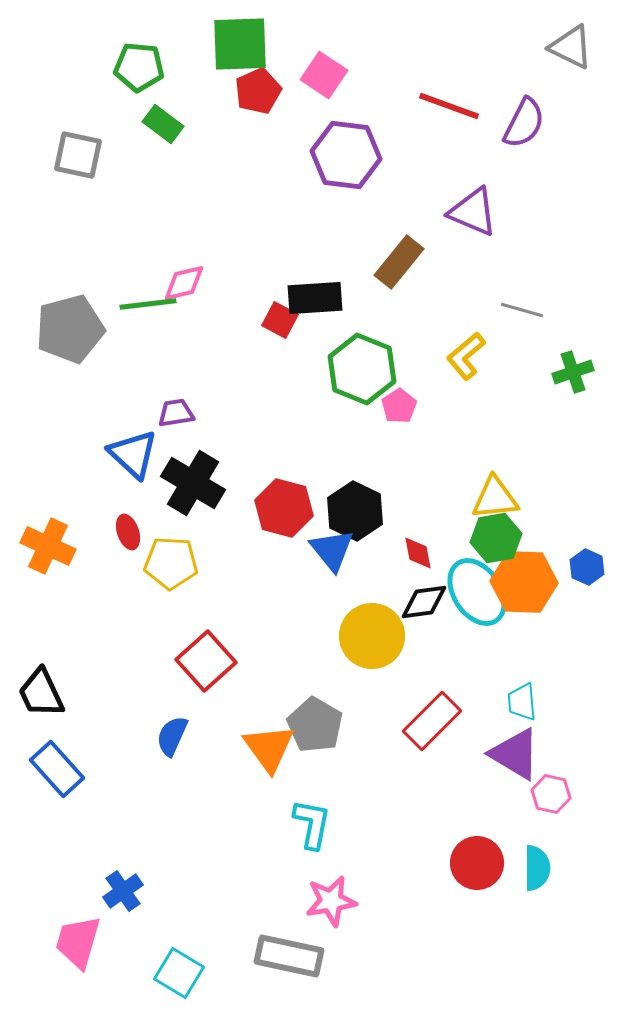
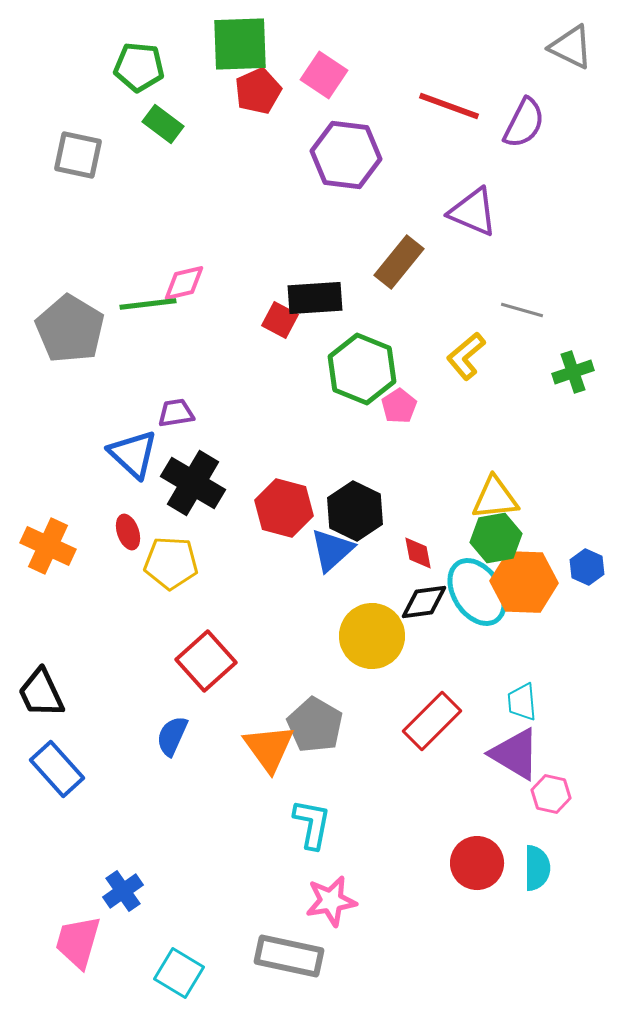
gray pentagon at (70, 329): rotated 26 degrees counterclockwise
blue triangle at (332, 550): rotated 27 degrees clockwise
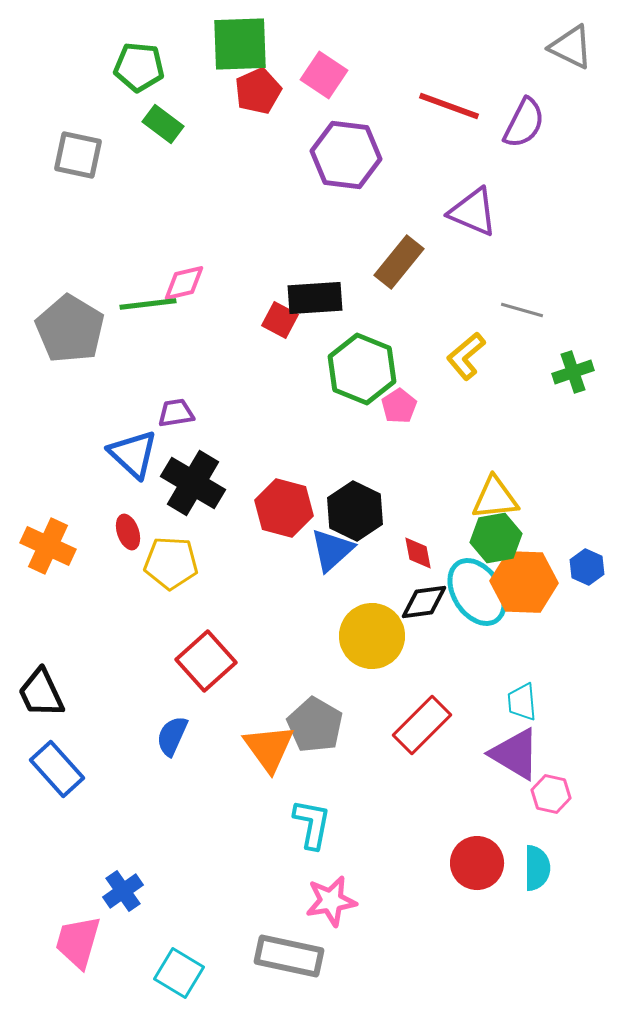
red rectangle at (432, 721): moved 10 px left, 4 px down
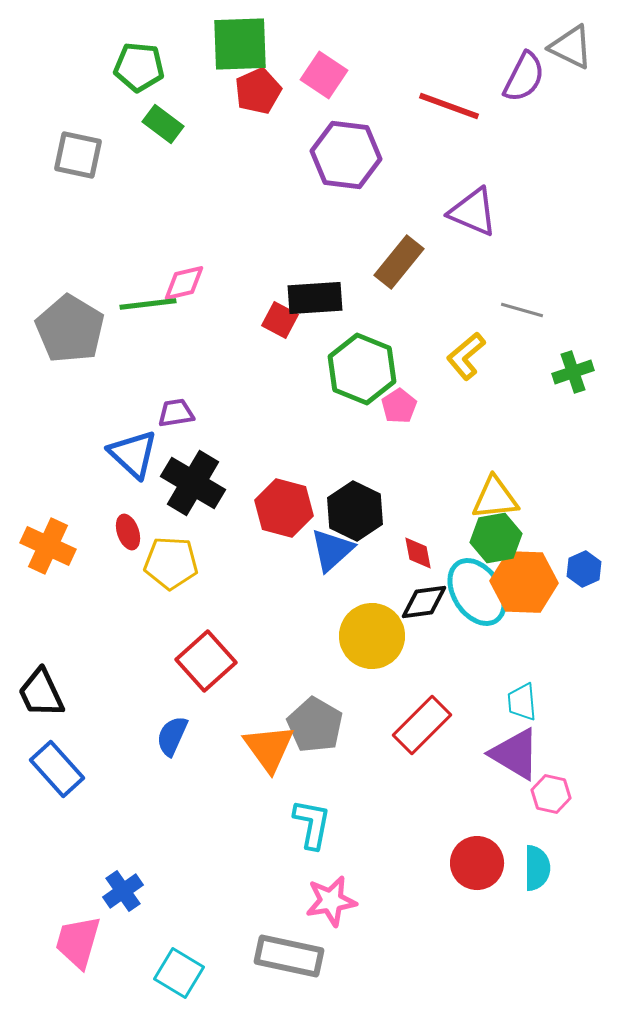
purple semicircle at (524, 123): moved 46 px up
blue hexagon at (587, 567): moved 3 px left, 2 px down; rotated 12 degrees clockwise
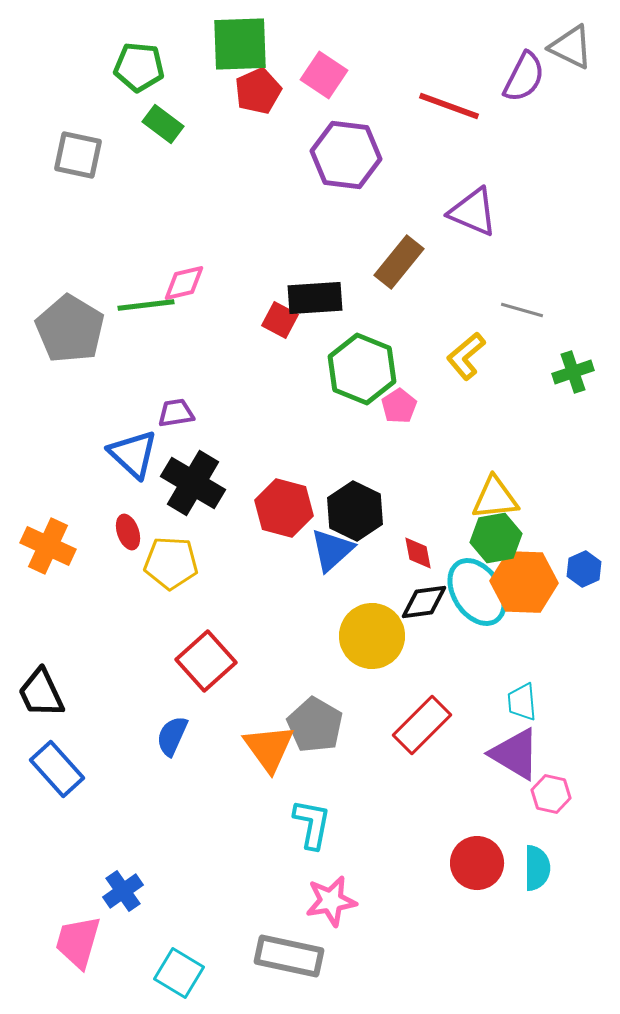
green line at (148, 304): moved 2 px left, 1 px down
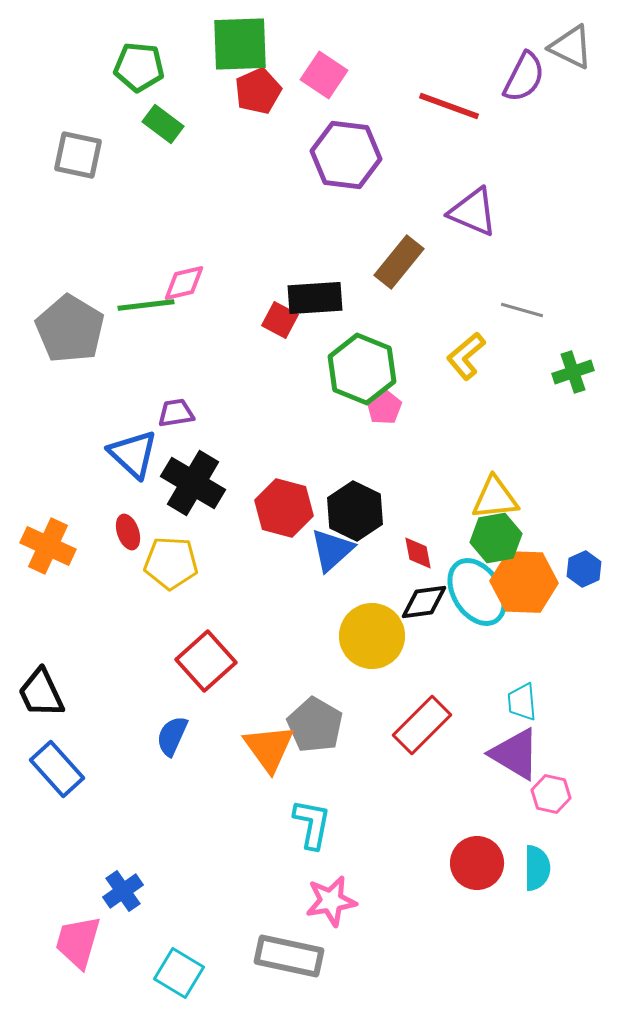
pink pentagon at (399, 406): moved 15 px left, 1 px down
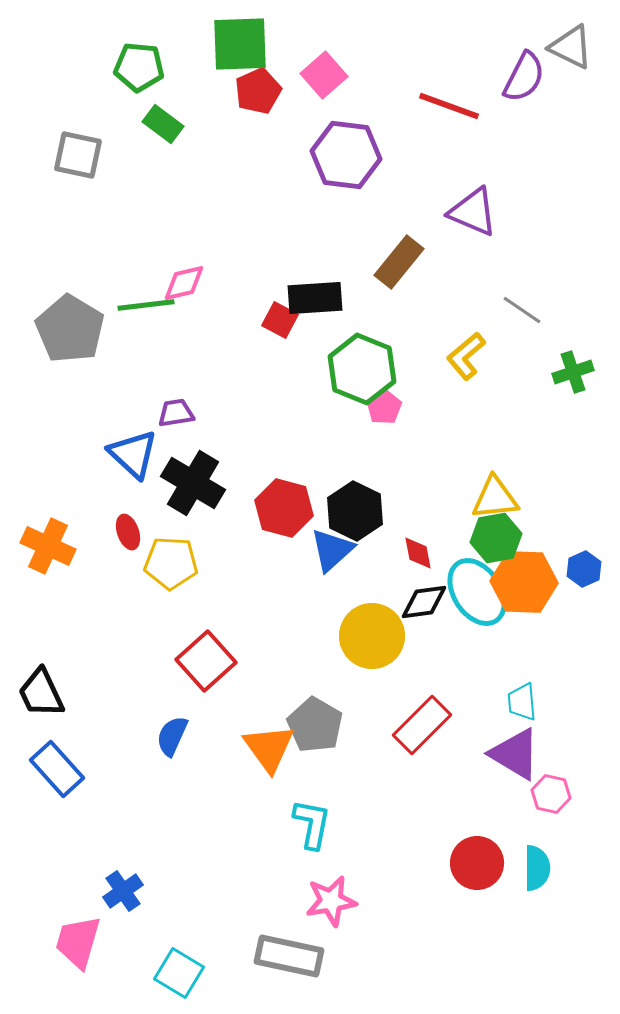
pink square at (324, 75): rotated 15 degrees clockwise
gray line at (522, 310): rotated 18 degrees clockwise
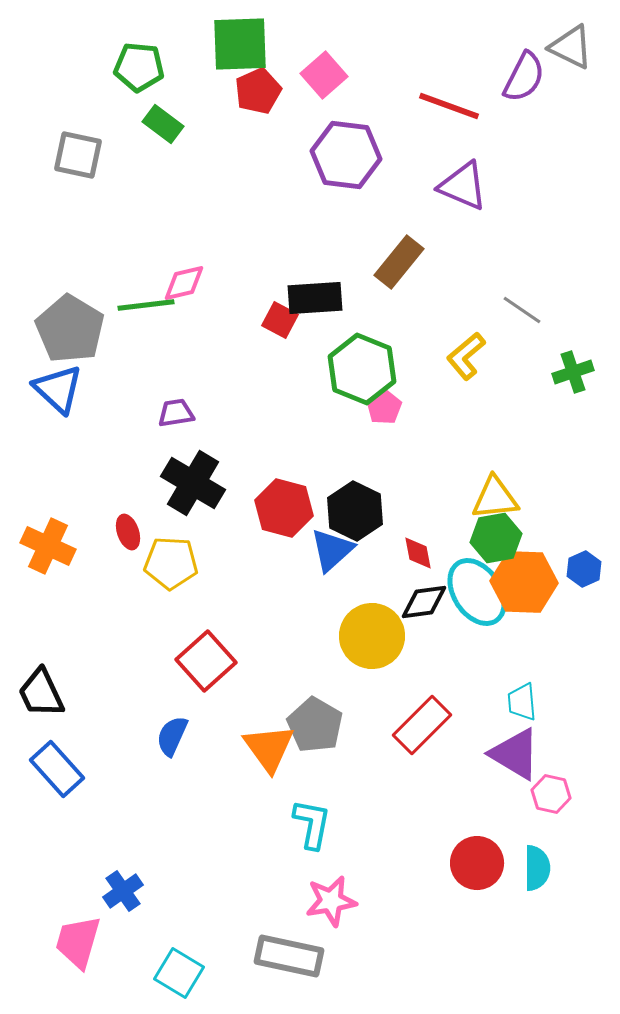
purple triangle at (473, 212): moved 10 px left, 26 px up
blue triangle at (133, 454): moved 75 px left, 65 px up
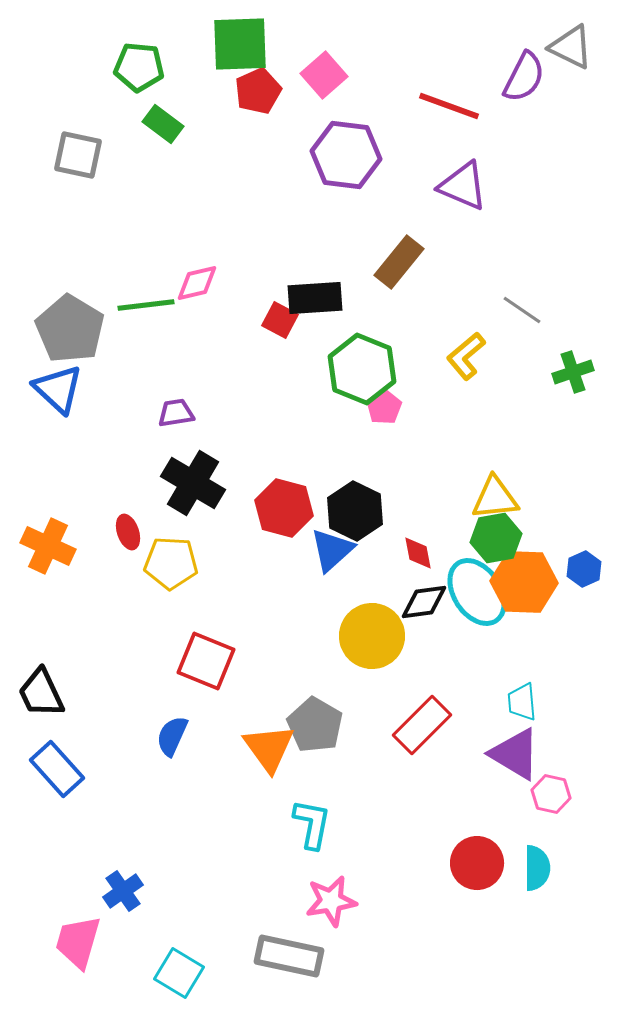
pink diamond at (184, 283): moved 13 px right
red square at (206, 661): rotated 26 degrees counterclockwise
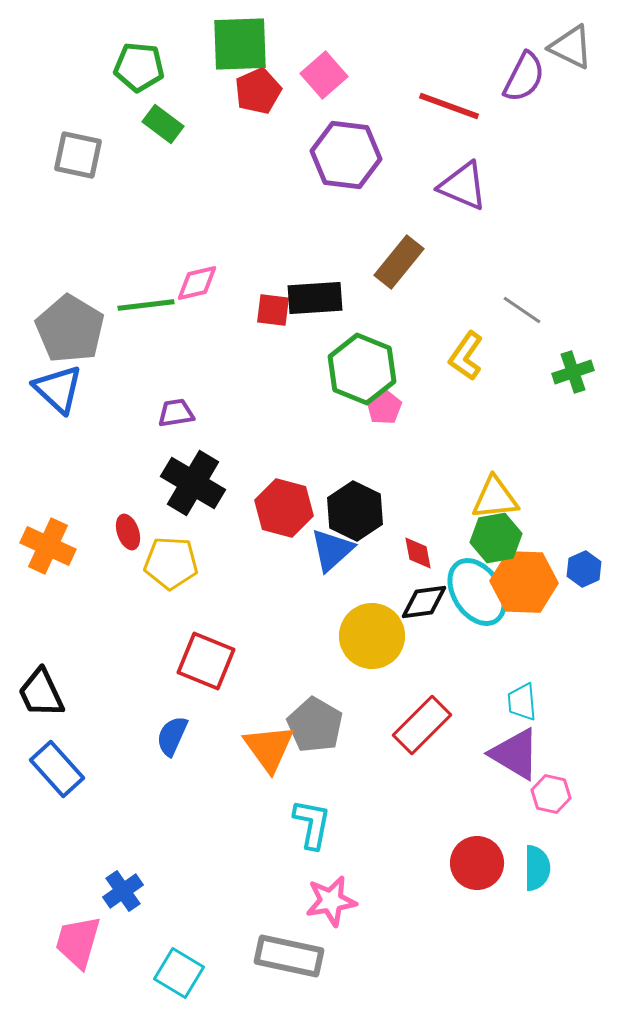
red square at (280, 320): moved 7 px left, 10 px up; rotated 21 degrees counterclockwise
yellow L-shape at (466, 356): rotated 15 degrees counterclockwise
